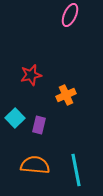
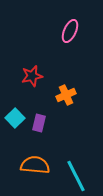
pink ellipse: moved 16 px down
red star: moved 1 px right, 1 px down
purple rectangle: moved 2 px up
cyan line: moved 6 px down; rotated 16 degrees counterclockwise
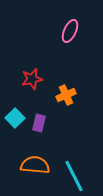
red star: moved 3 px down
cyan line: moved 2 px left
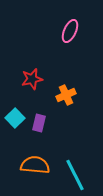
cyan line: moved 1 px right, 1 px up
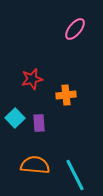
pink ellipse: moved 5 px right, 2 px up; rotated 15 degrees clockwise
orange cross: rotated 18 degrees clockwise
purple rectangle: rotated 18 degrees counterclockwise
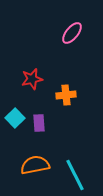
pink ellipse: moved 3 px left, 4 px down
orange semicircle: rotated 16 degrees counterclockwise
